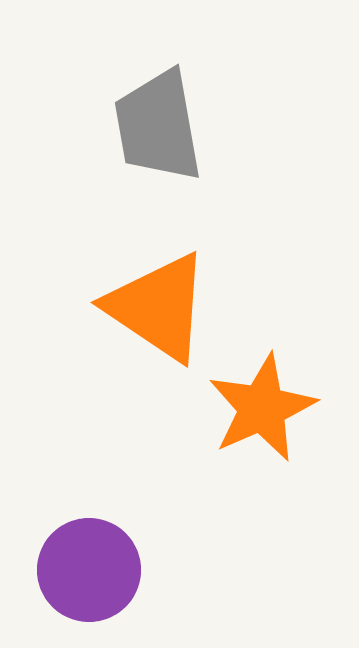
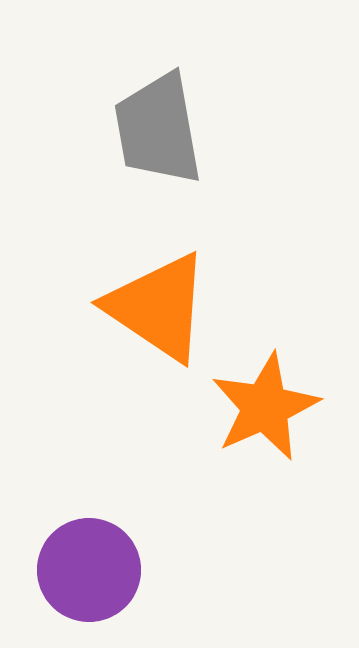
gray trapezoid: moved 3 px down
orange star: moved 3 px right, 1 px up
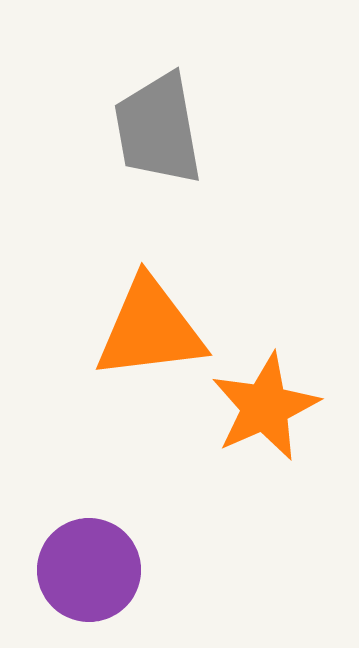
orange triangle: moved 8 px left, 22 px down; rotated 41 degrees counterclockwise
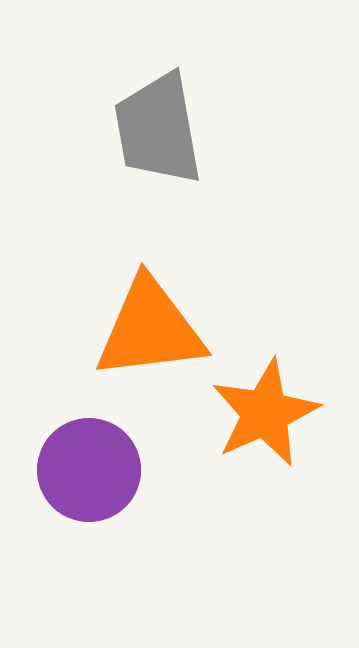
orange star: moved 6 px down
purple circle: moved 100 px up
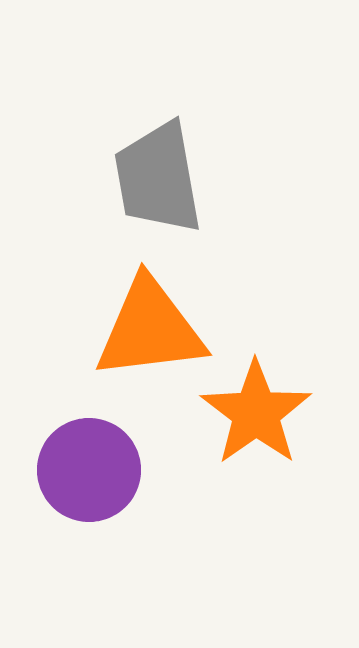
gray trapezoid: moved 49 px down
orange star: moved 9 px left; rotated 11 degrees counterclockwise
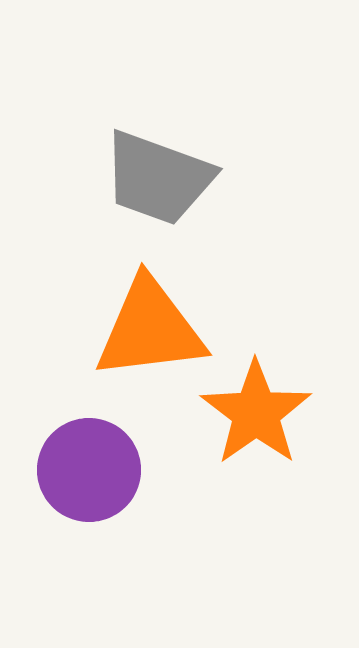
gray trapezoid: rotated 60 degrees counterclockwise
